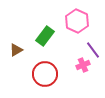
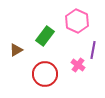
purple line: rotated 48 degrees clockwise
pink cross: moved 5 px left; rotated 32 degrees counterclockwise
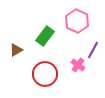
purple line: rotated 18 degrees clockwise
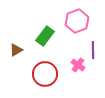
pink hexagon: rotated 15 degrees clockwise
purple line: rotated 30 degrees counterclockwise
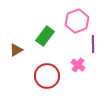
purple line: moved 6 px up
red circle: moved 2 px right, 2 px down
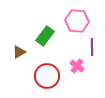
pink hexagon: rotated 25 degrees clockwise
purple line: moved 1 px left, 3 px down
brown triangle: moved 3 px right, 2 px down
pink cross: moved 1 px left, 1 px down
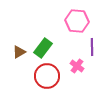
green rectangle: moved 2 px left, 12 px down
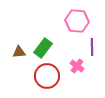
brown triangle: rotated 24 degrees clockwise
